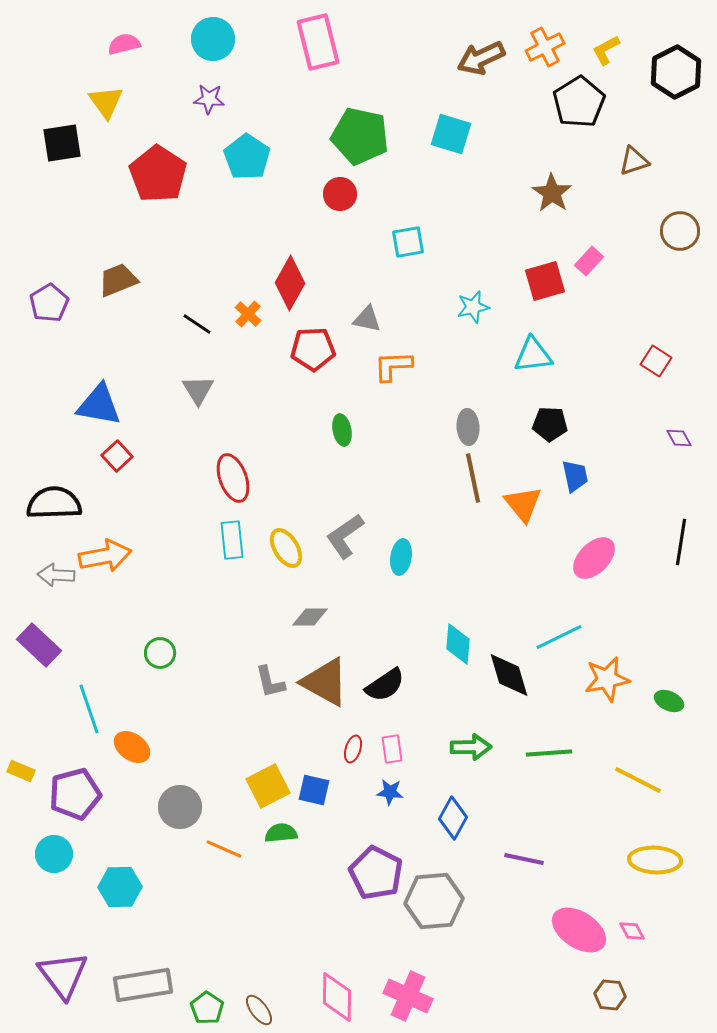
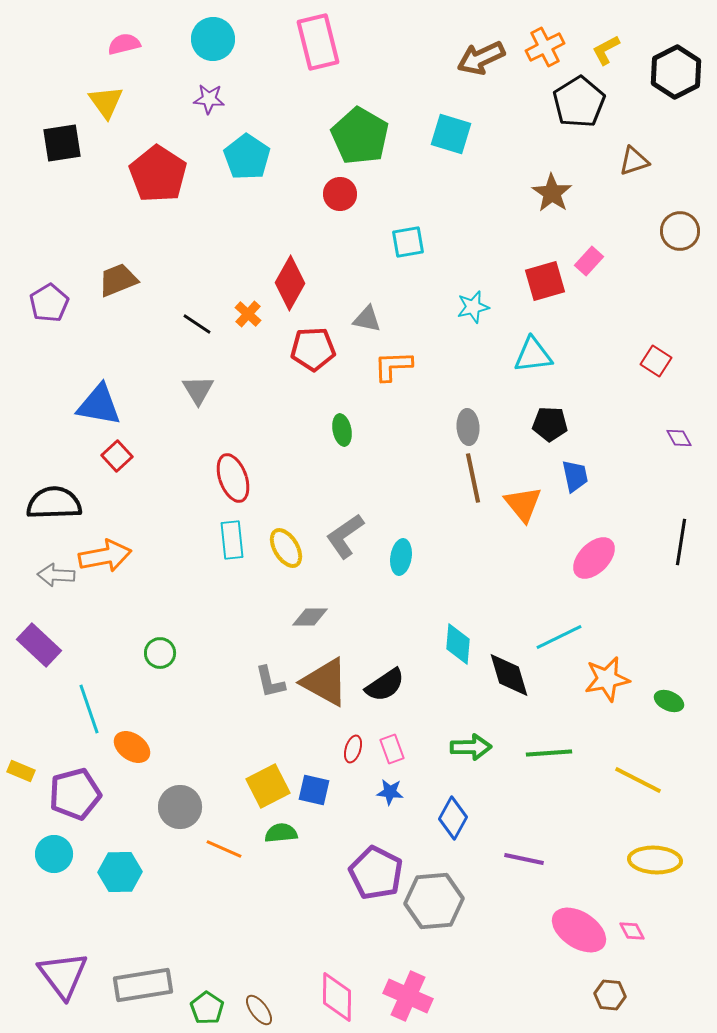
green pentagon at (360, 136): rotated 18 degrees clockwise
pink rectangle at (392, 749): rotated 12 degrees counterclockwise
cyan hexagon at (120, 887): moved 15 px up
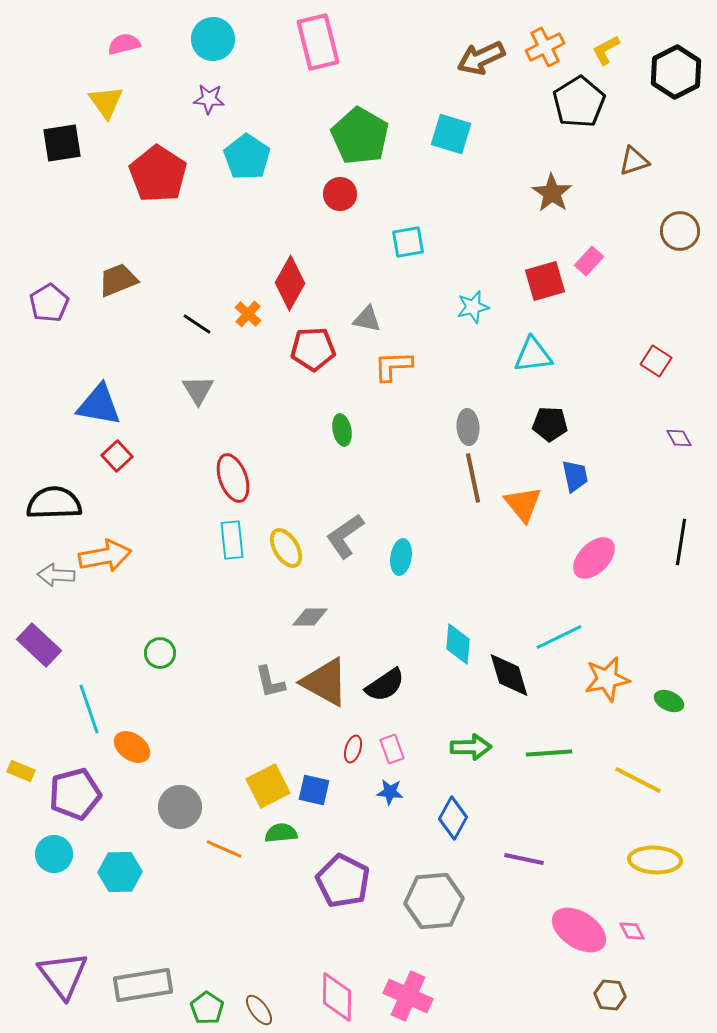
purple pentagon at (376, 873): moved 33 px left, 8 px down
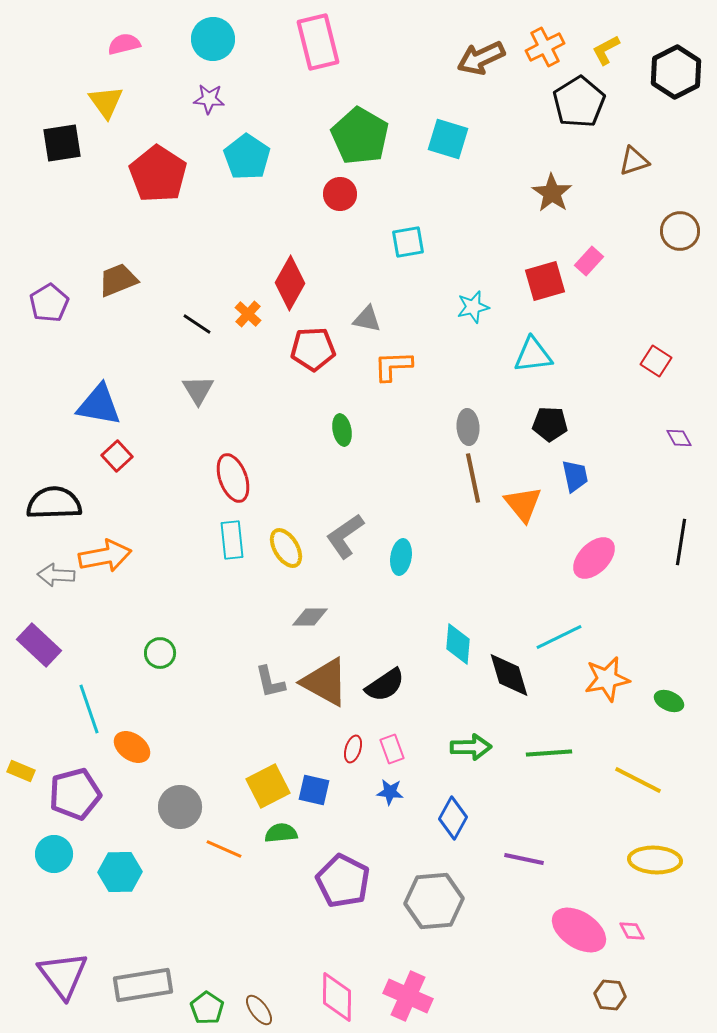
cyan square at (451, 134): moved 3 px left, 5 px down
